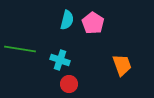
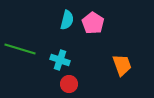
green line: rotated 8 degrees clockwise
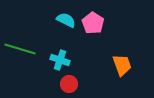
cyan semicircle: moved 1 px left; rotated 78 degrees counterclockwise
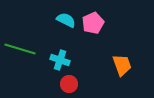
pink pentagon: rotated 15 degrees clockwise
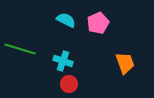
pink pentagon: moved 5 px right
cyan cross: moved 3 px right, 1 px down
orange trapezoid: moved 3 px right, 2 px up
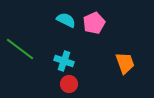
pink pentagon: moved 4 px left
green line: rotated 20 degrees clockwise
cyan cross: moved 1 px right
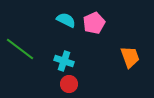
orange trapezoid: moved 5 px right, 6 px up
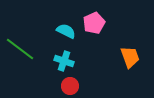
cyan semicircle: moved 11 px down
red circle: moved 1 px right, 2 px down
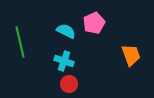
green line: moved 7 px up; rotated 40 degrees clockwise
orange trapezoid: moved 1 px right, 2 px up
red circle: moved 1 px left, 2 px up
